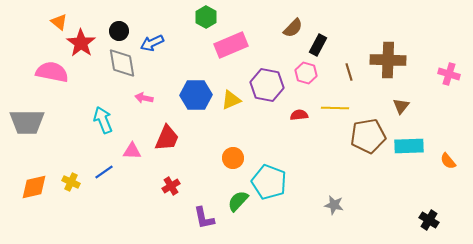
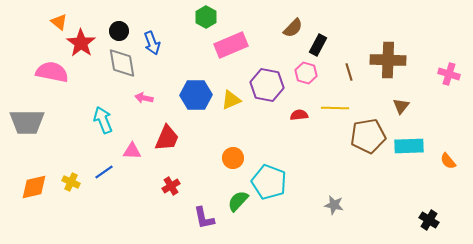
blue arrow: rotated 85 degrees counterclockwise
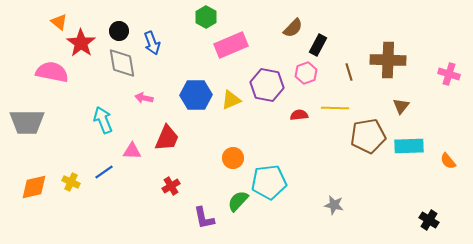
pink hexagon: rotated 25 degrees clockwise
cyan pentagon: rotated 28 degrees counterclockwise
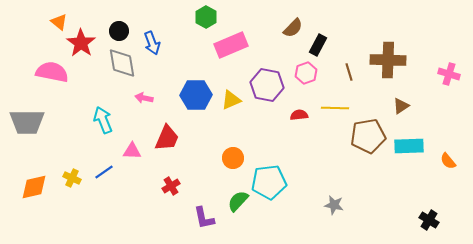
brown triangle: rotated 18 degrees clockwise
yellow cross: moved 1 px right, 4 px up
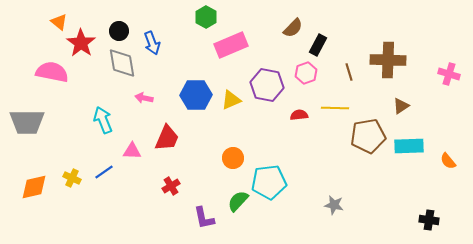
black cross: rotated 24 degrees counterclockwise
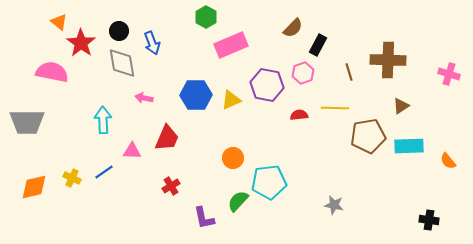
pink hexagon: moved 3 px left
cyan arrow: rotated 20 degrees clockwise
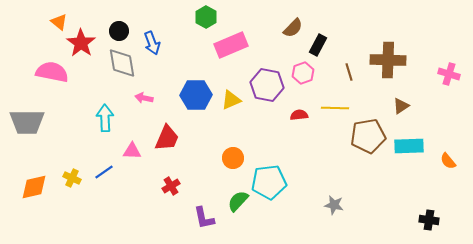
cyan arrow: moved 2 px right, 2 px up
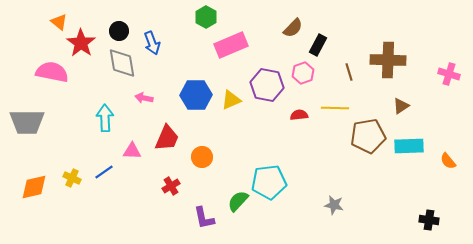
orange circle: moved 31 px left, 1 px up
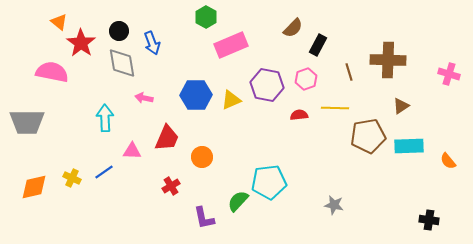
pink hexagon: moved 3 px right, 6 px down
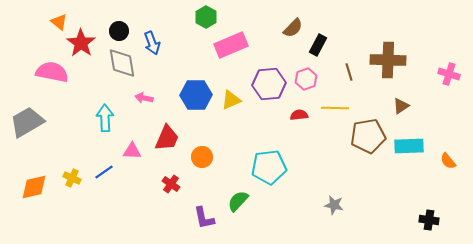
purple hexagon: moved 2 px right, 1 px up; rotated 16 degrees counterclockwise
gray trapezoid: rotated 150 degrees clockwise
cyan pentagon: moved 15 px up
red cross: moved 2 px up; rotated 24 degrees counterclockwise
